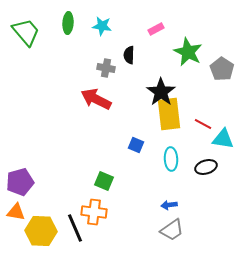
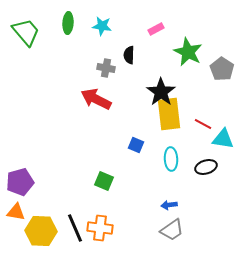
orange cross: moved 6 px right, 16 px down
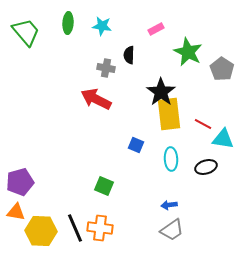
green square: moved 5 px down
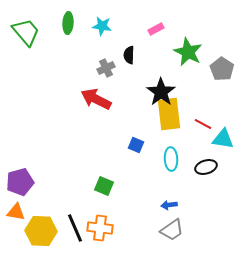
gray cross: rotated 36 degrees counterclockwise
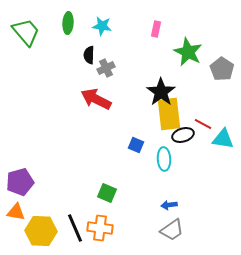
pink rectangle: rotated 49 degrees counterclockwise
black semicircle: moved 40 px left
cyan ellipse: moved 7 px left
black ellipse: moved 23 px left, 32 px up
green square: moved 3 px right, 7 px down
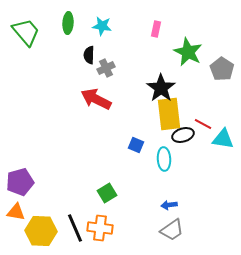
black star: moved 4 px up
green square: rotated 36 degrees clockwise
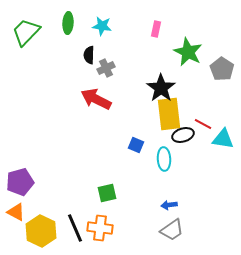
green trapezoid: rotated 96 degrees counterclockwise
green square: rotated 18 degrees clockwise
orange triangle: rotated 18 degrees clockwise
yellow hexagon: rotated 24 degrees clockwise
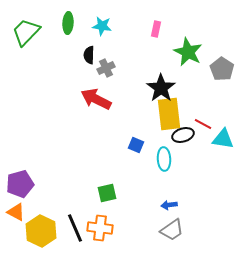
purple pentagon: moved 2 px down
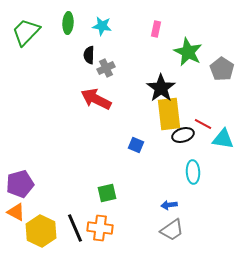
cyan ellipse: moved 29 px right, 13 px down
